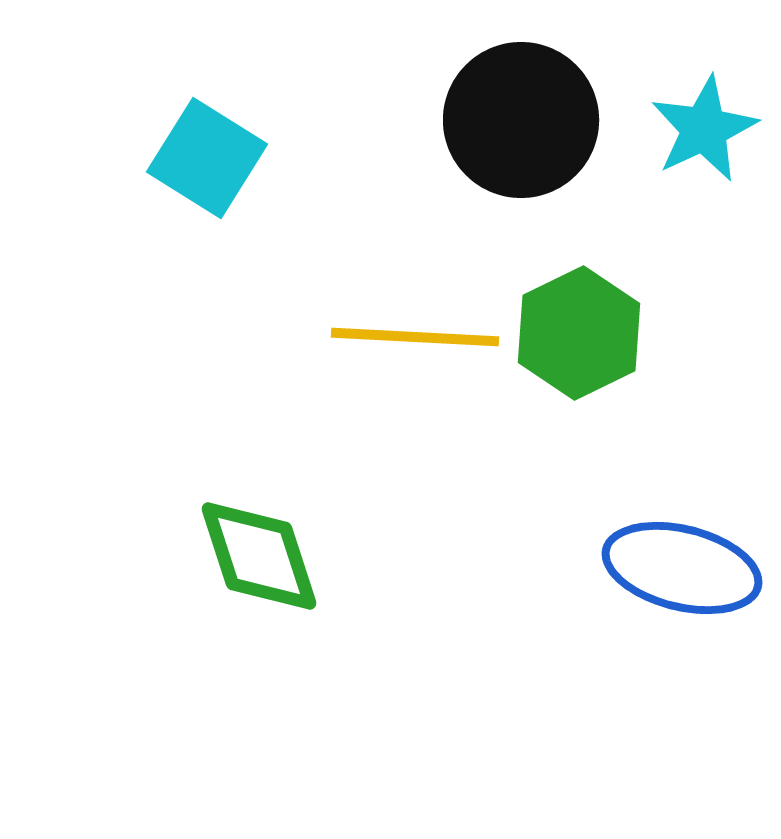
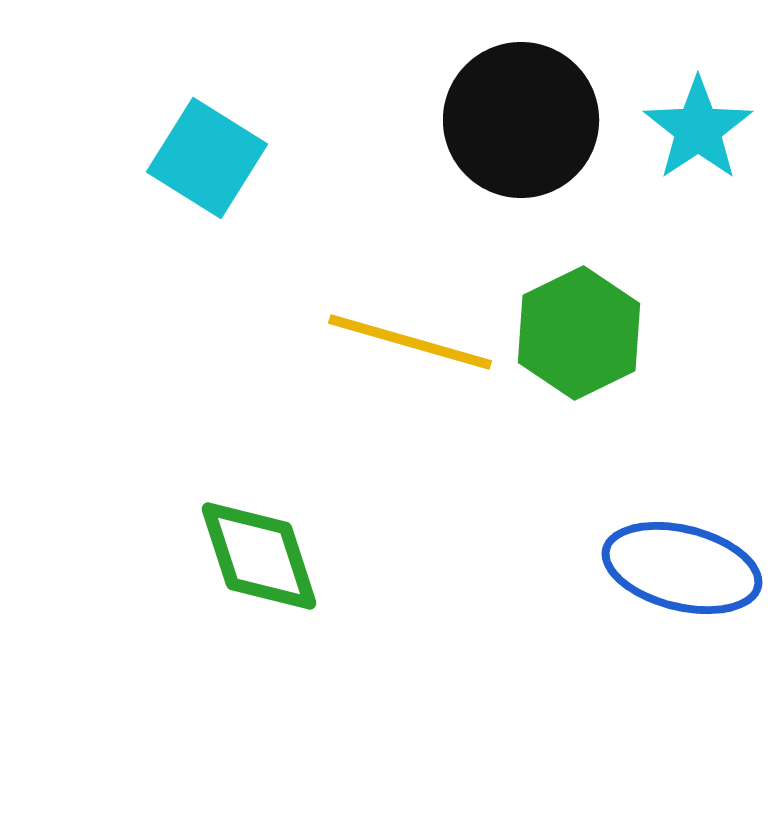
cyan star: moved 6 px left; rotated 9 degrees counterclockwise
yellow line: moved 5 px left, 5 px down; rotated 13 degrees clockwise
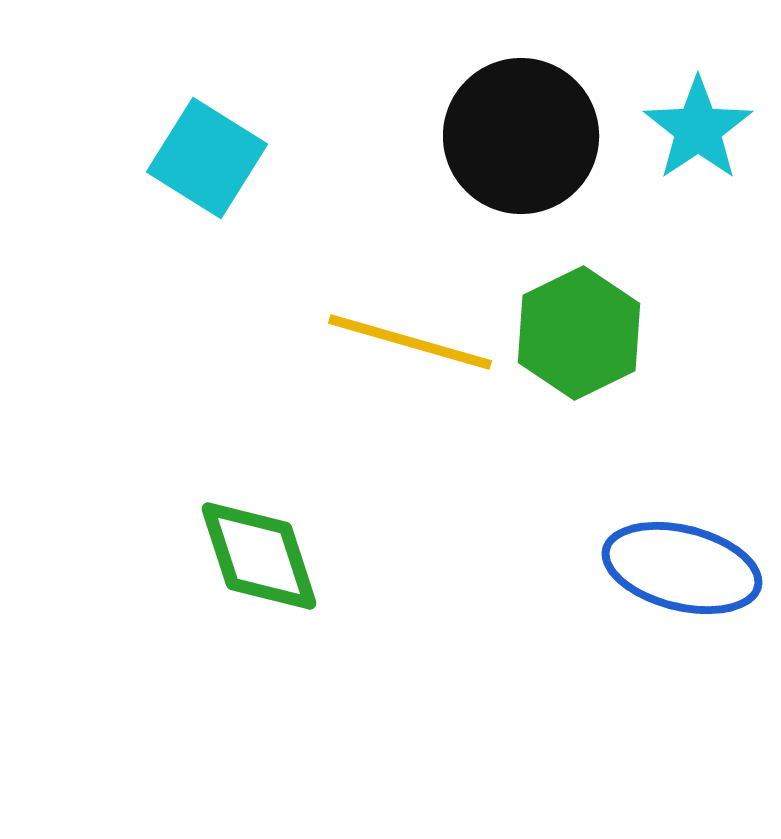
black circle: moved 16 px down
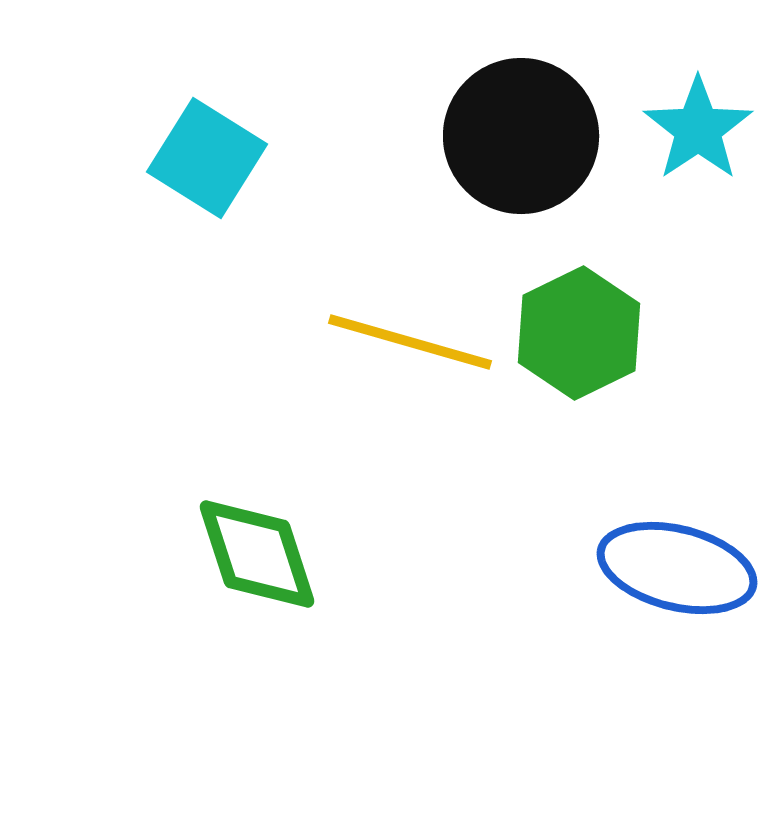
green diamond: moved 2 px left, 2 px up
blue ellipse: moved 5 px left
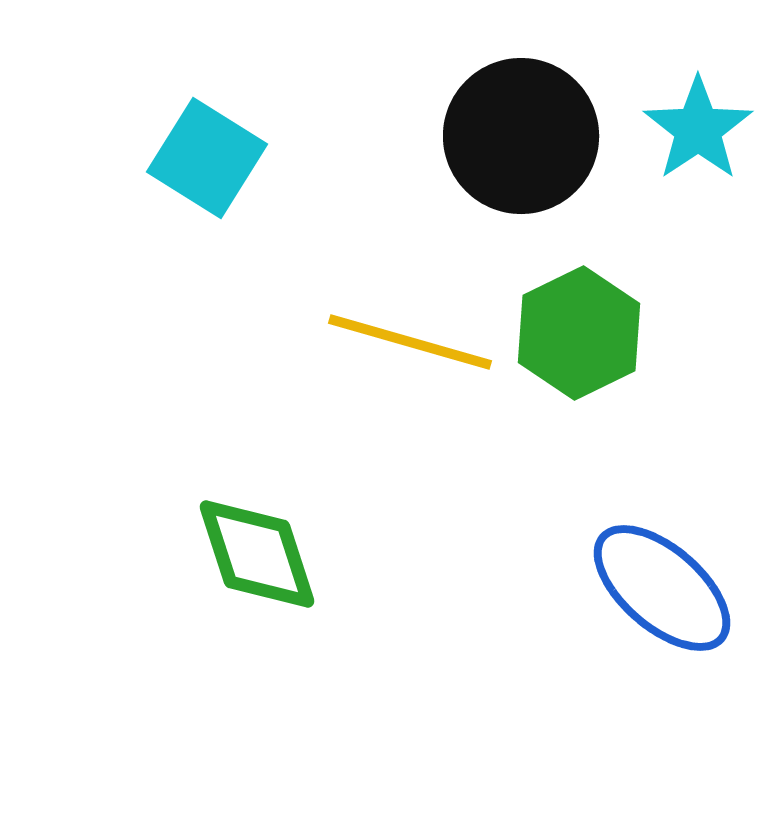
blue ellipse: moved 15 px left, 20 px down; rotated 27 degrees clockwise
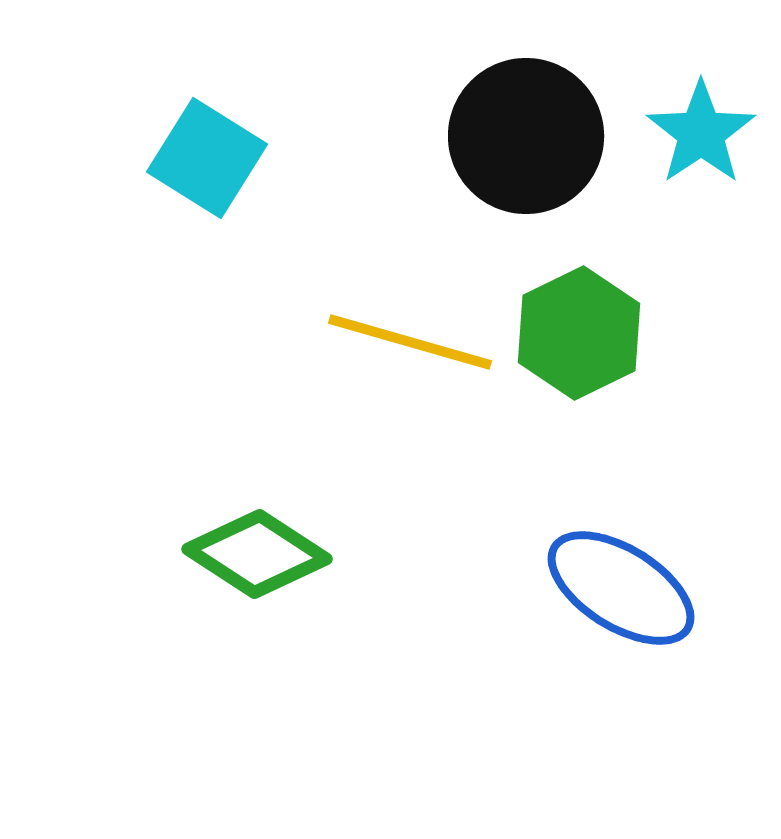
cyan star: moved 3 px right, 4 px down
black circle: moved 5 px right
green diamond: rotated 39 degrees counterclockwise
blue ellipse: moved 41 px left; rotated 9 degrees counterclockwise
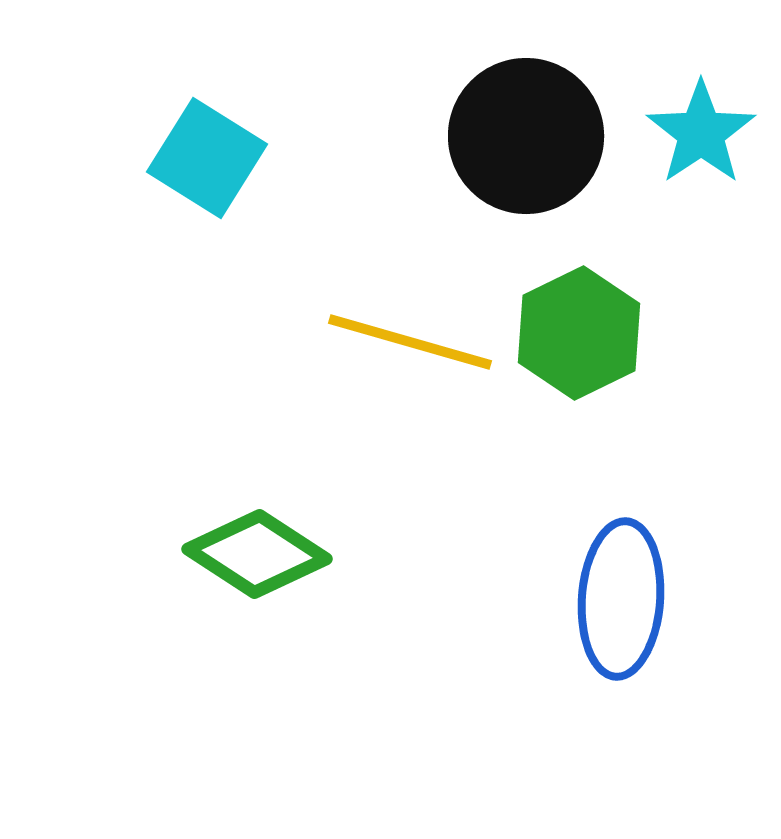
blue ellipse: moved 11 px down; rotated 62 degrees clockwise
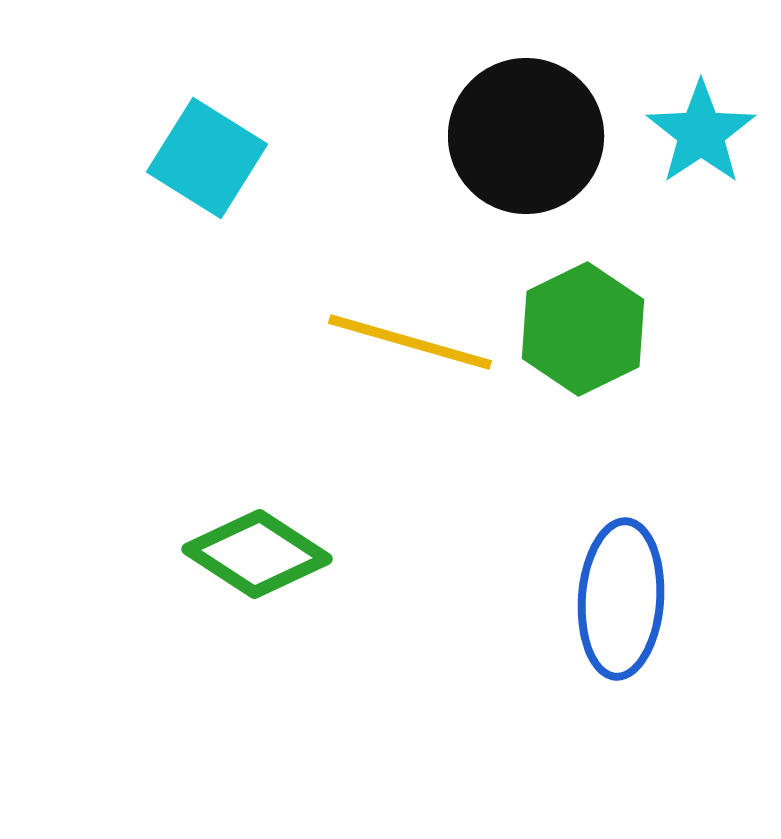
green hexagon: moved 4 px right, 4 px up
